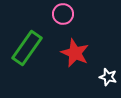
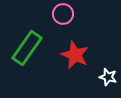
red star: moved 2 px down
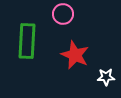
green rectangle: moved 7 px up; rotated 32 degrees counterclockwise
white star: moved 2 px left; rotated 18 degrees counterclockwise
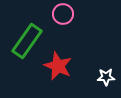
green rectangle: rotated 32 degrees clockwise
red star: moved 17 px left, 11 px down
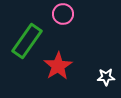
red star: rotated 16 degrees clockwise
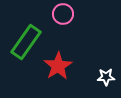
green rectangle: moved 1 px left, 1 px down
